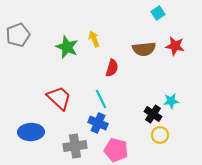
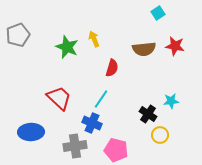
cyan line: rotated 60 degrees clockwise
black cross: moved 5 px left
blue cross: moved 6 px left
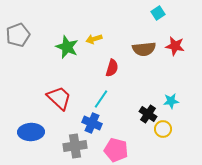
yellow arrow: rotated 84 degrees counterclockwise
yellow circle: moved 3 px right, 6 px up
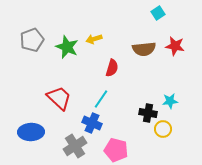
gray pentagon: moved 14 px right, 5 px down
cyan star: moved 1 px left
black cross: moved 1 px up; rotated 24 degrees counterclockwise
gray cross: rotated 25 degrees counterclockwise
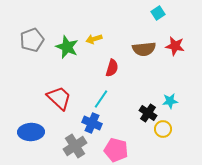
black cross: rotated 24 degrees clockwise
